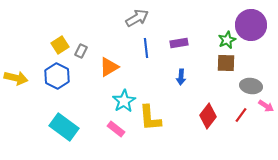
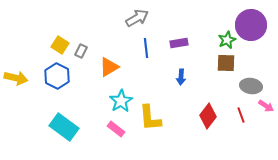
yellow square: rotated 24 degrees counterclockwise
cyan star: moved 3 px left
red line: rotated 56 degrees counterclockwise
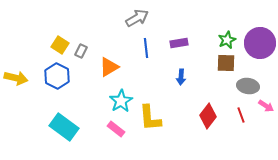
purple circle: moved 9 px right, 18 px down
gray ellipse: moved 3 px left
